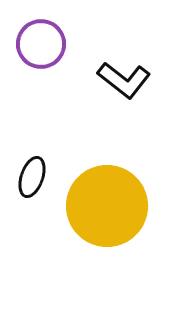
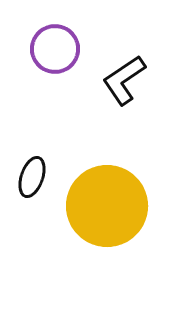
purple circle: moved 14 px right, 5 px down
black L-shape: rotated 108 degrees clockwise
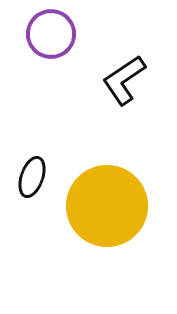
purple circle: moved 4 px left, 15 px up
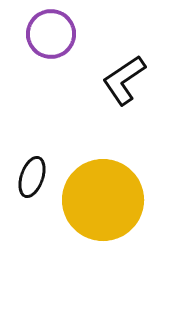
yellow circle: moved 4 px left, 6 px up
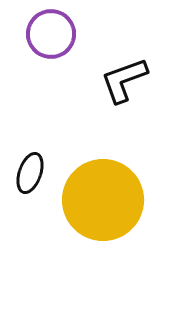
black L-shape: rotated 14 degrees clockwise
black ellipse: moved 2 px left, 4 px up
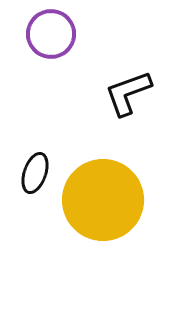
black L-shape: moved 4 px right, 13 px down
black ellipse: moved 5 px right
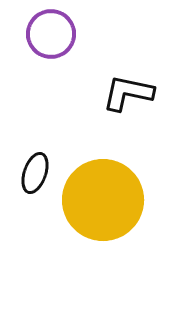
black L-shape: rotated 32 degrees clockwise
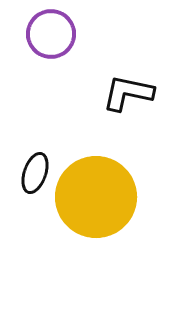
yellow circle: moved 7 px left, 3 px up
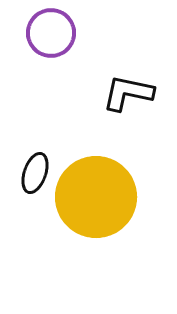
purple circle: moved 1 px up
